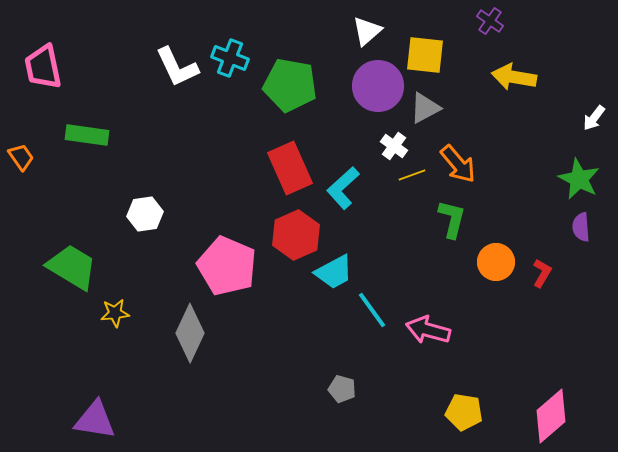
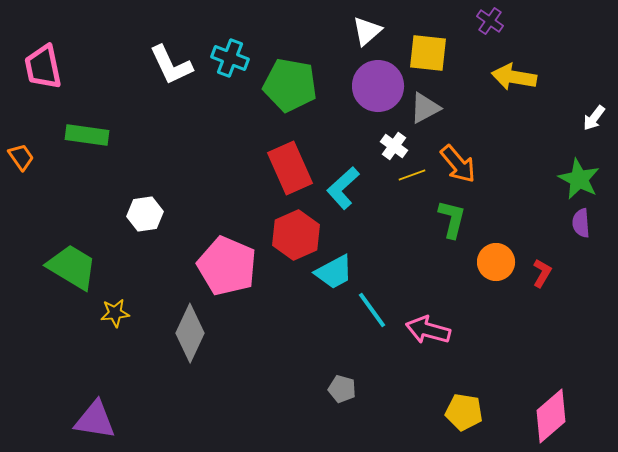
yellow square: moved 3 px right, 2 px up
white L-shape: moved 6 px left, 2 px up
purple semicircle: moved 4 px up
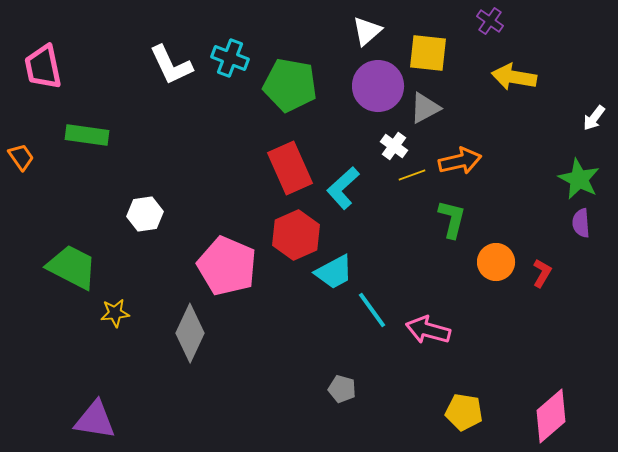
orange arrow: moved 2 px right, 3 px up; rotated 63 degrees counterclockwise
green trapezoid: rotated 4 degrees counterclockwise
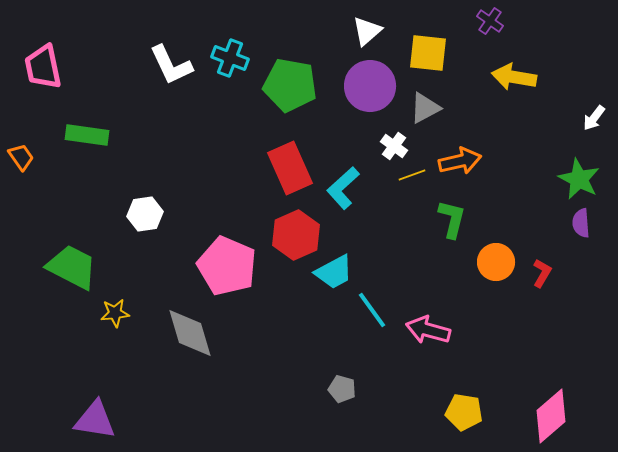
purple circle: moved 8 px left
gray diamond: rotated 42 degrees counterclockwise
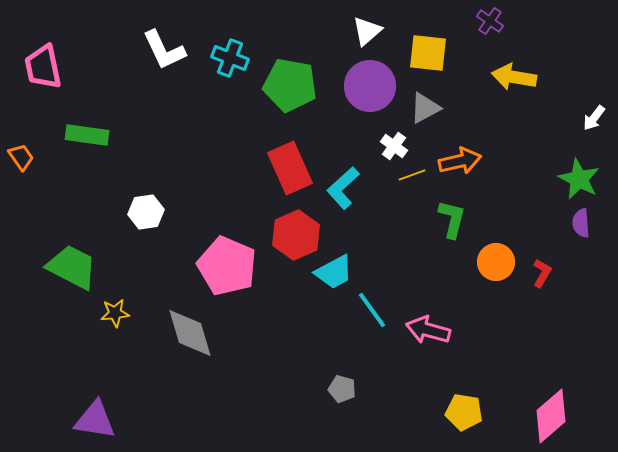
white L-shape: moved 7 px left, 15 px up
white hexagon: moved 1 px right, 2 px up
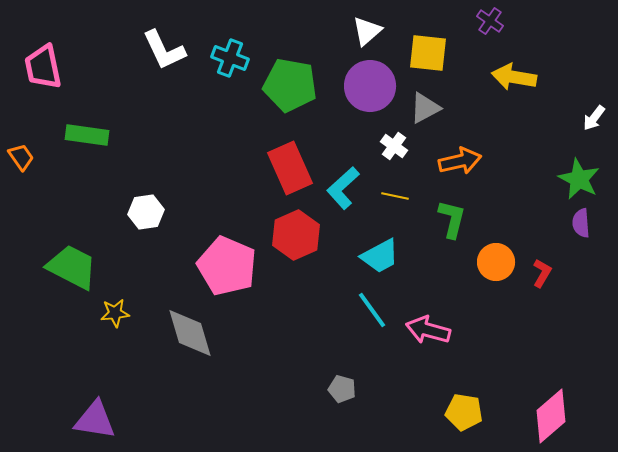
yellow line: moved 17 px left, 21 px down; rotated 32 degrees clockwise
cyan trapezoid: moved 46 px right, 16 px up
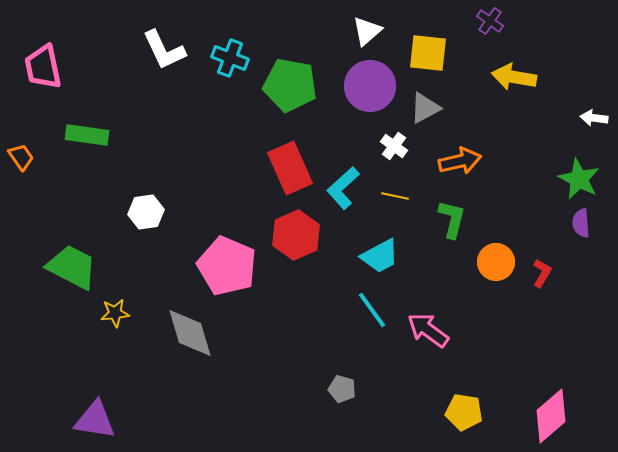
white arrow: rotated 60 degrees clockwise
pink arrow: rotated 21 degrees clockwise
